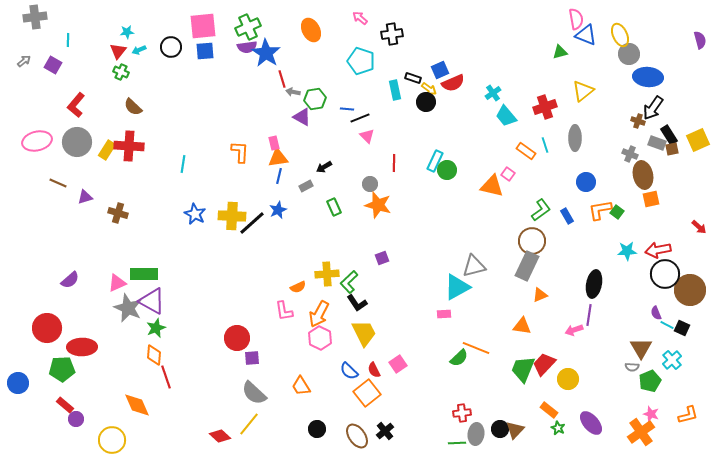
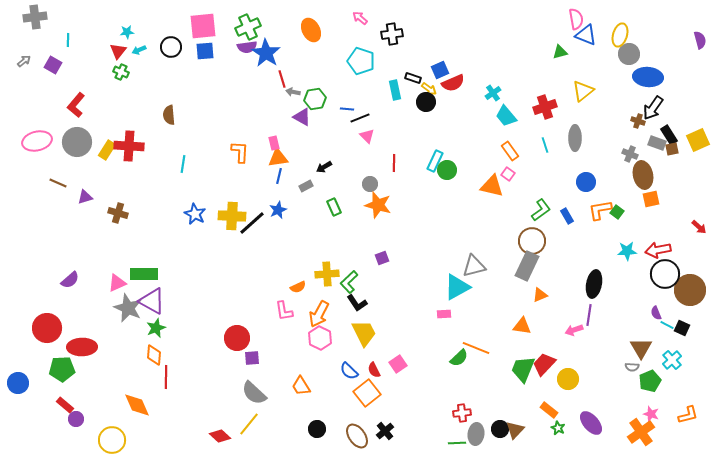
yellow ellipse at (620, 35): rotated 40 degrees clockwise
brown semicircle at (133, 107): moved 36 px right, 8 px down; rotated 42 degrees clockwise
orange rectangle at (526, 151): moved 16 px left; rotated 18 degrees clockwise
red line at (166, 377): rotated 20 degrees clockwise
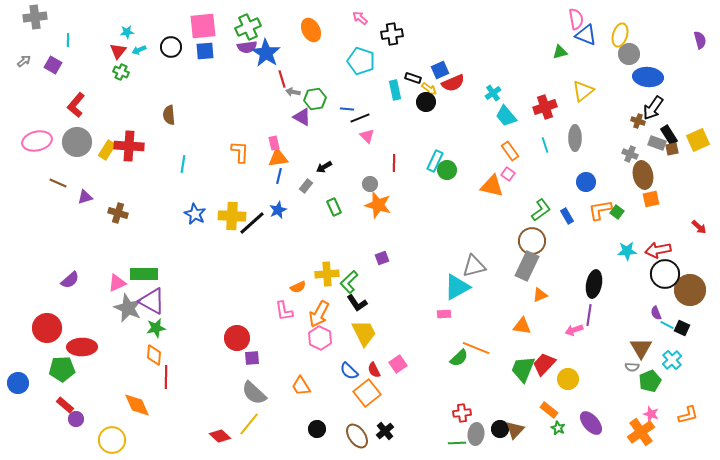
gray rectangle at (306, 186): rotated 24 degrees counterclockwise
green star at (156, 328): rotated 12 degrees clockwise
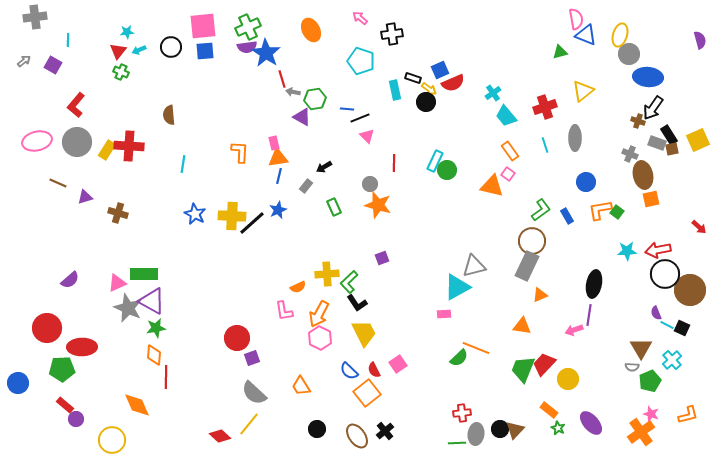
purple square at (252, 358): rotated 14 degrees counterclockwise
